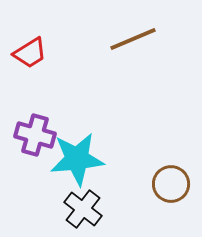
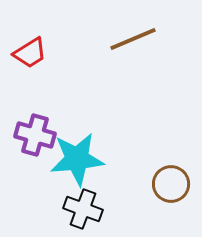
black cross: rotated 18 degrees counterclockwise
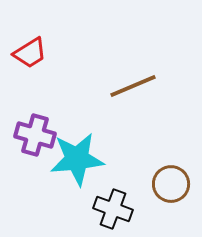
brown line: moved 47 px down
black cross: moved 30 px right
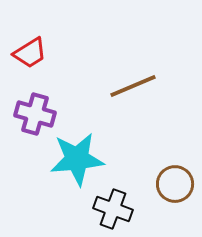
purple cross: moved 21 px up
brown circle: moved 4 px right
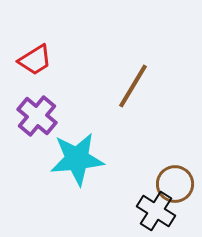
red trapezoid: moved 5 px right, 7 px down
brown line: rotated 36 degrees counterclockwise
purple cross: moved 2 px right, 2 px down; rotated 24 degrees clockwise
black cross: moved 43 px right, 2 px down; rotated 12 degrees clockwise
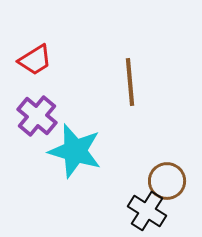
brown line: moved 3 px left, 4 px up; rotated 36 degrees counterclockwise
cyan star: moved 2 px left, 8 px up; rotated 22 degrees clockwise
brown circle: moved 8 px left, 3 px up
black cross: moved 9 px left
